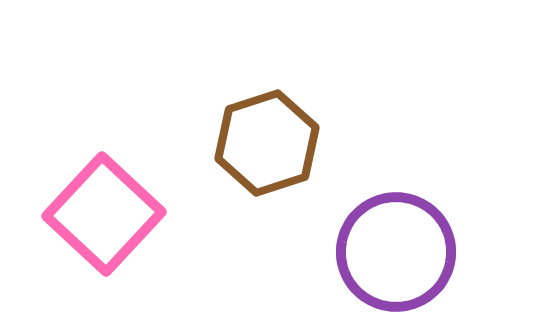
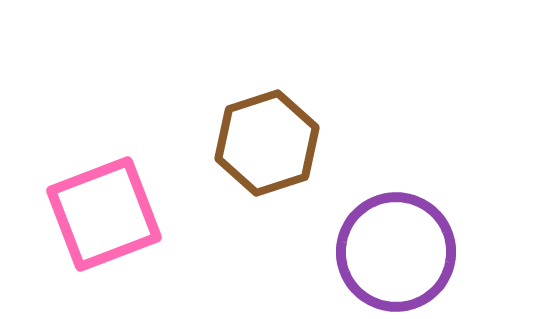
pink square: rotated 26 degrees clockwise
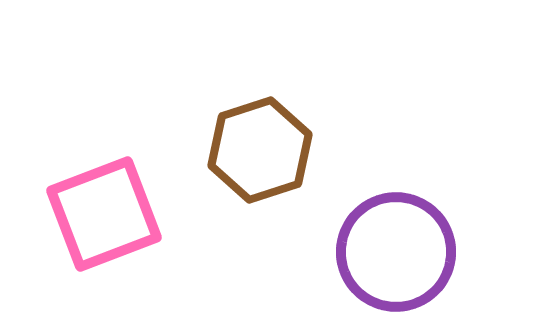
brown hexagon: moved 7 px left, 7 px down
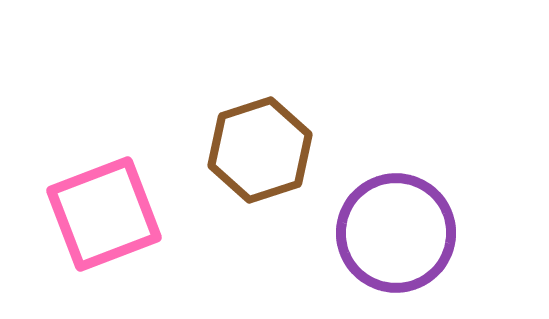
purple circle: moved 19 px up
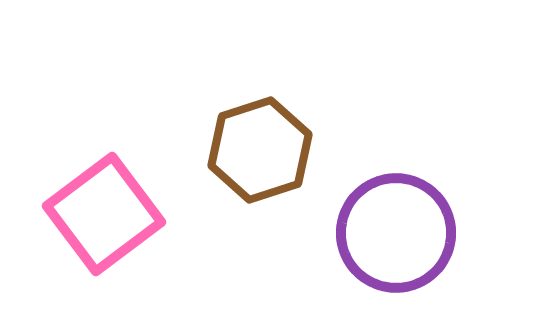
pink square: rotated 16 degrees counterclockwise
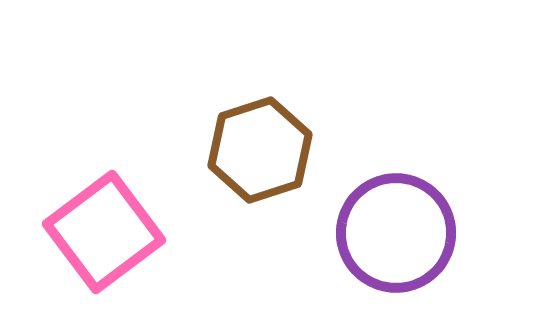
pink square: moved 18 px down
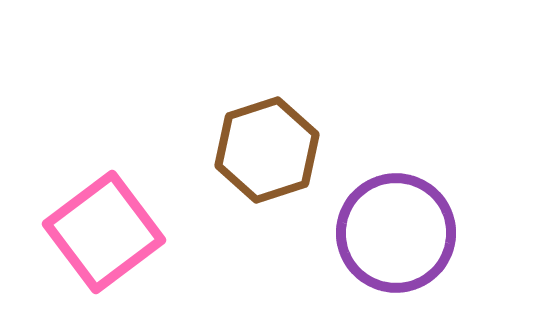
brown hexagon: moved 7 px right
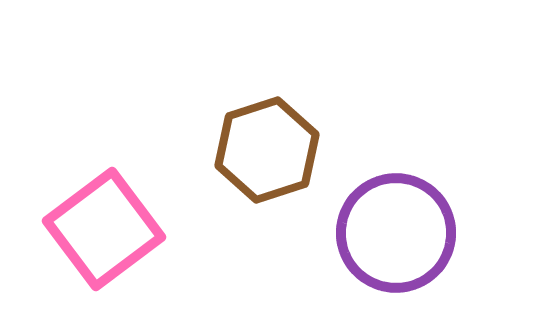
pink square: moved 3 px up
